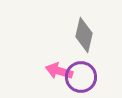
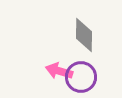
gray diamond: rotated 12 degrees counterclockwise
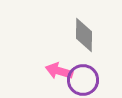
purple circle: moved 2 px right, 3 px down
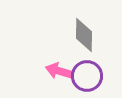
purple circle: moved 4 px right, 4 px up
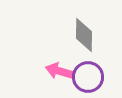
purple circle: moved 1 px right, 1 px down
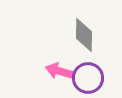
purple circle: moved 1 px down
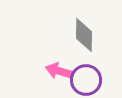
purple circle: moved 2 px left, 2 px down
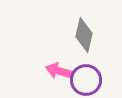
gray diamond: rotated 12 degrees clockwise
